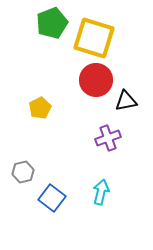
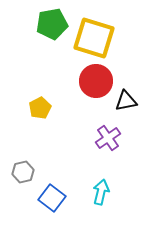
green pentagon: moved 1 px down; rotated 12 degrees clockwise
red circle: moved 1 px down
purple cross: rotated 15 degrees counterclockwise
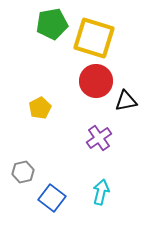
purple cross: moved 9 px left
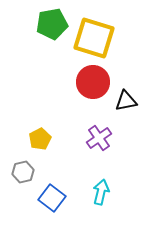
red circle: moved 3 px left, 1 px down
yellow pentagon: moved 31 px down
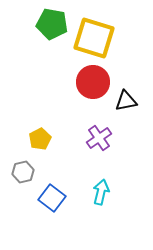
green pentagon: rotated 20 degrees clockwise
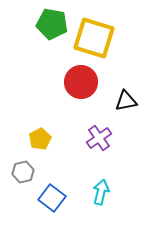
red circle: moved 12 px left
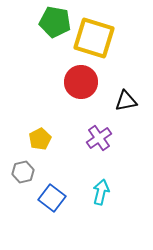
green pentagon: moved 3 px right, 2 px up
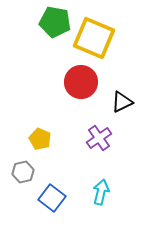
yellow square: rotated 6 degrees clockwise
black triangle: moved 4 px left, 1 px down; rotated 15 degrees counterclockwise
yellow pentagon: rotated 20 degrees counterclockwise
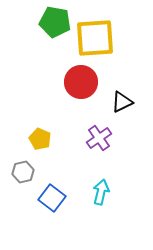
yellow square: moved 1 px right; rotated 27 degrees counterclockwise
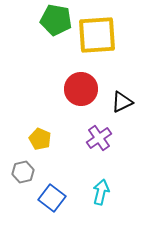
green pentagon: moved 1 px right, 2 px up
yellow square: moved 2 px right, 3 px up
red circle: moved 7 px down
